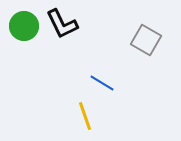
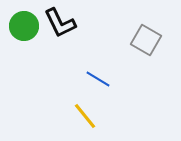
black L-shape: moved 2 px left, 1 px up
blue line: moved 4 px left, 4 px up
yellow line: rotated 20 degrees counterclockwise
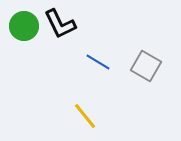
black L-shape: moved 1 px down
gray square: moved 26 px down
blue line: moved 17 px up
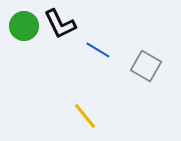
blue line: moved 12 px up
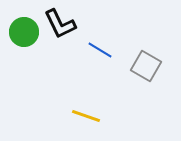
green circle: moved 6 px down
blue line: moved 2 px right
yellow line: moved 1 px right; rotated 32 degrees counterclockwise
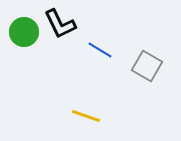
gray square: moved 1 px right
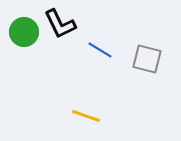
gray square: moved 7 px up; rotated 16 degrees counterclockwise
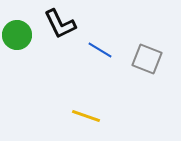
green circle: moved 7 px left, 3 px down
gray square: rotated 8 degrees clockwise
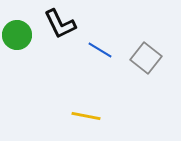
gray square: moved 1 px left, 1 px up; rotated 16 degrees clockwise
yellow line: rotated 8 degrees counterclockwise
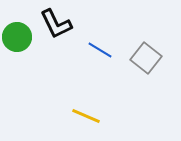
black L-shape: moved 4 px left
green circle: moved 2 px down
yellow line: rotated 12 degrees clockwise
